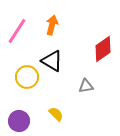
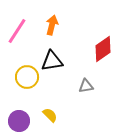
black triangle: rotated 40 degrees counterclockwise
yellow semicircle: moved 6 px left, 1 px down
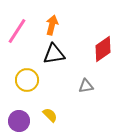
black triangle: moved 2 px right, 7 px up
yellow circle: moved 3 px down
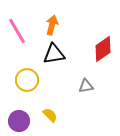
pink line: rotated 64 degrees counterclockwise
